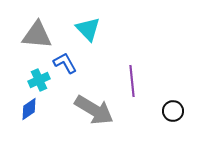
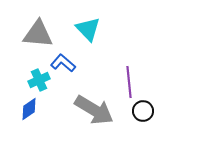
gray triangle: moved 1 px right, 1 px up
blue L-shape: moved 2 px left; rotated 20 degrees counterclockwise
purple line: moved 3 px left, 1 px down
black circle: moved 30 px left
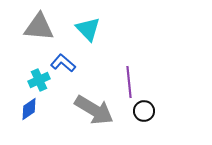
gray triangle: moved 1 px right, 7 px up
black circle: moved 1 px right
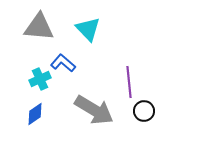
cyan cross: moved 1 px right, 1 px up
blue diamond: moved 6 px right, 5 px down
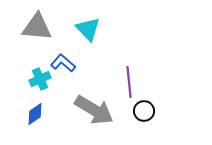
gray triangle: moved 2 px left
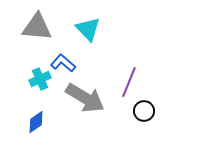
purple line: rotated 28 degrees clockwise
gray arrow: moved 9 px left, 12 px up
blue diamond: moved 1 px right, 8 px down
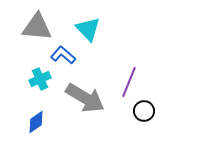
blue L-shape: moved 8 px up
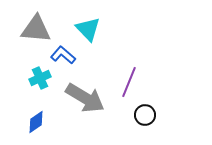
gray triangle: moved 1 px left, 2 px down
cyan cross: moved 1 px up
black circle: moved 1 px right, 4 px down
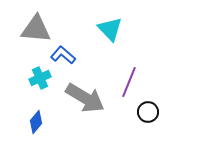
cyan triangle: moved 22 px right
black circle: moved 3 px right, 3 px up
blue diamond: rotated 15 degrees counterclockwise
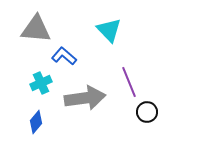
cyan triangle: moved 1 px left, 1 px down
blue L-shape: moved 1 px right, 1 px down
cyan cross: moved 1 px right, 5 px down
purple line: rotated 44 degrees counterclockwise
gray arrow: rotated 39 degrees counterclockwise
black circle: moved 1 px left
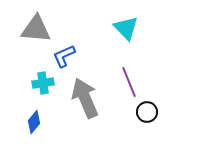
cyan triangle: moved 17 px right, 2 px up
blue L-shape: rotated 65 degrees counterclockwise
cyan cross: moved 2 px right; rotated 15 degrees clockwise
gray arrow: rotated 105 degrees counterclockwise
blue diamond: moved 2 px left
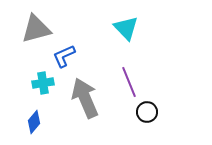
gray triangle: rotated 20 degrees counterclockwise
